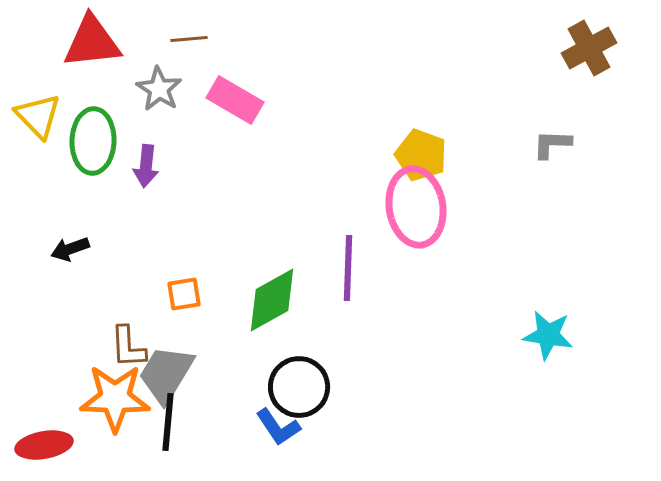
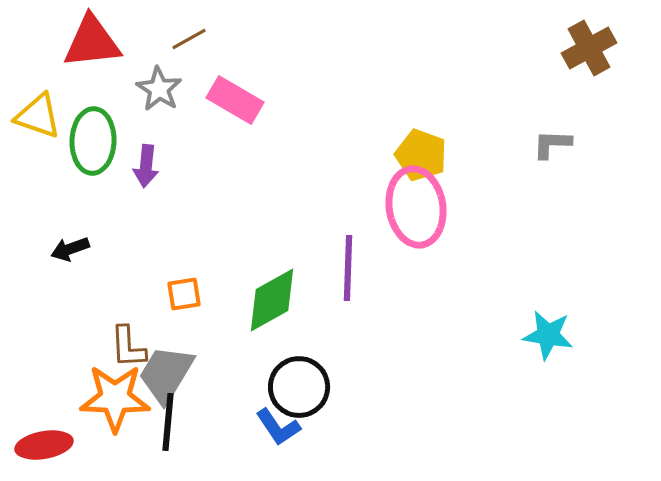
brown line: rotated 24 degrees counterclockwise
yellow triangle: rotated 27 degrees counterclockwise
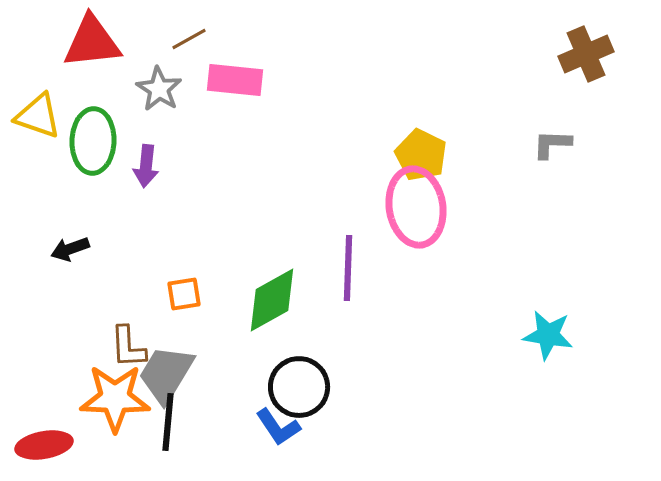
brown cross: moved 3 px left, 6 px down; rotated 6 degrees clockwise
pink rectangle: moved 20 px up; rotated 24 degrees counterclockwise
yellow pentagon: rotated 6 degrees clockwise
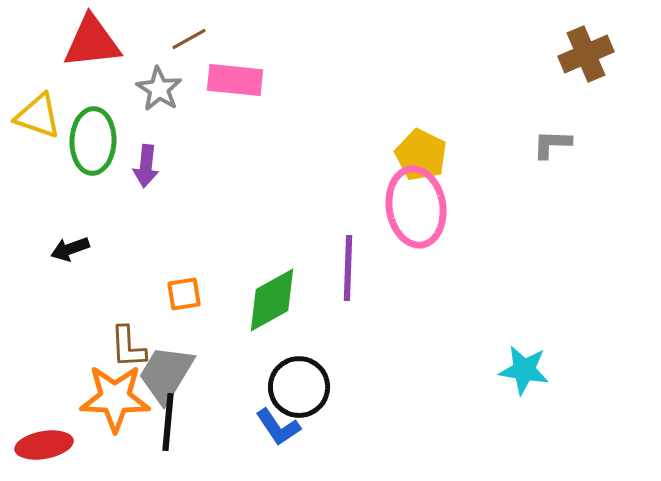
cyan star: moved 24 px left, 35 px down
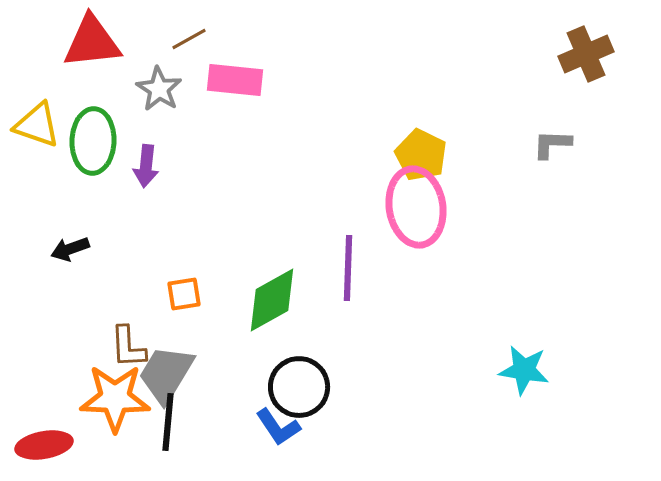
yellow triangle: moved 1 px left, 9 px down
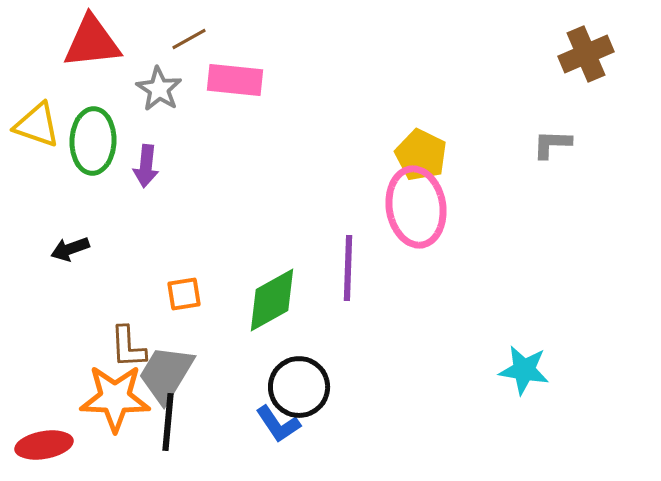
blue L-shape: moved 3 px up
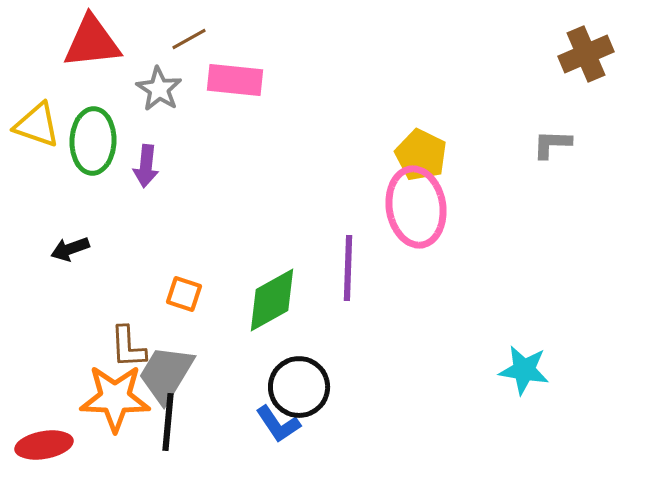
orange square: rotated 27 degrees clockwise
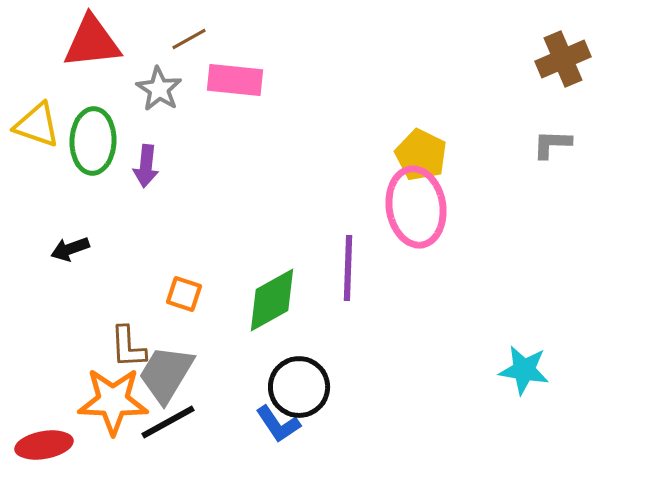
brown cross: moved 23 px left, 5 px down
orange star: moved 2 px left, 3 px down
black line: rotated 56 degrees clockwise
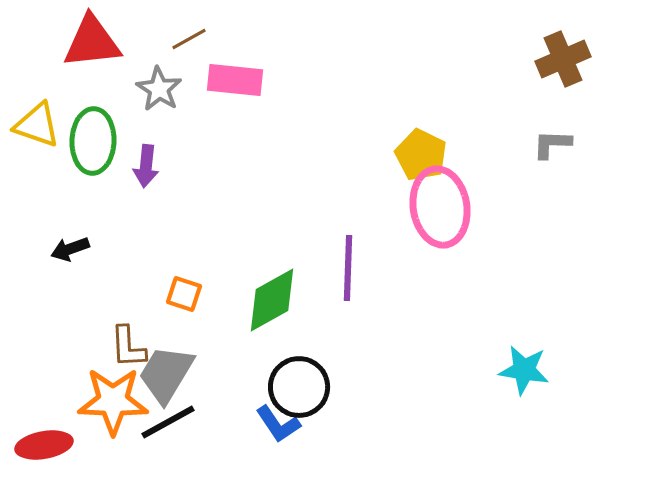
pink ellipse: moved 24 px right
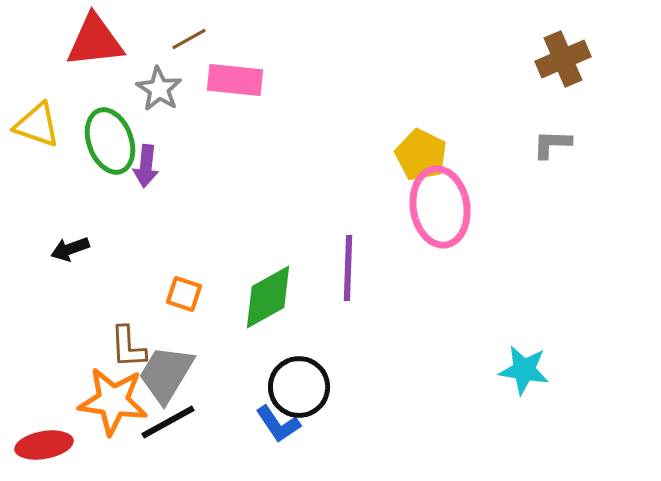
red triangle: moved 3 px right, 1 px up
green ellipse: moved 17 px right; rotated 22 degrees counterclockwise
green diamond: moved 4 px left, 3 px up
orange star: rotated 6 degrees clockwise
